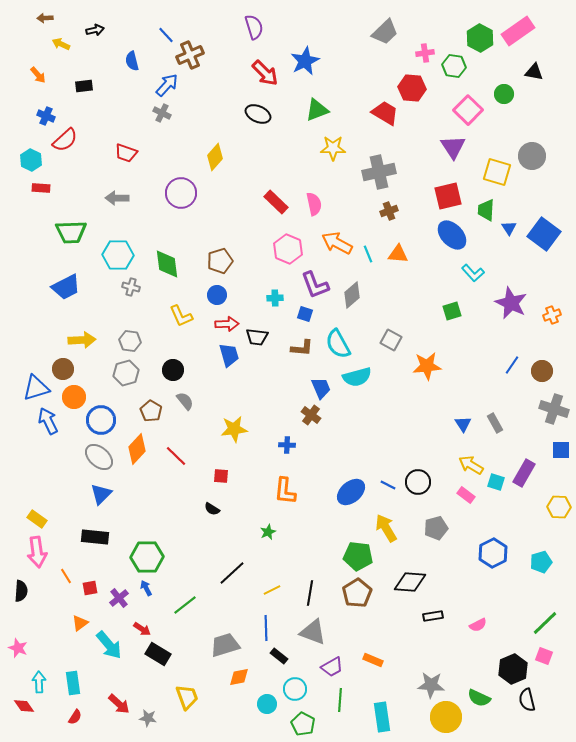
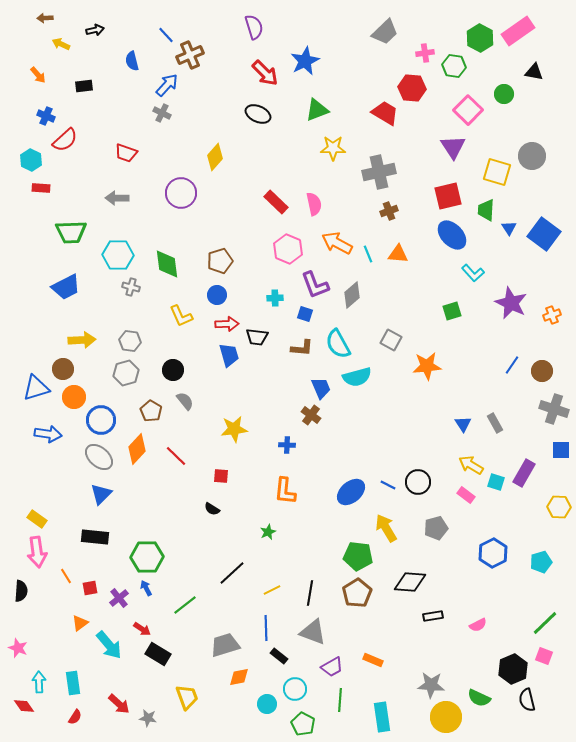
blue arrow at (48, 421): moved 13 px down; rotated 124 degrees clockwise
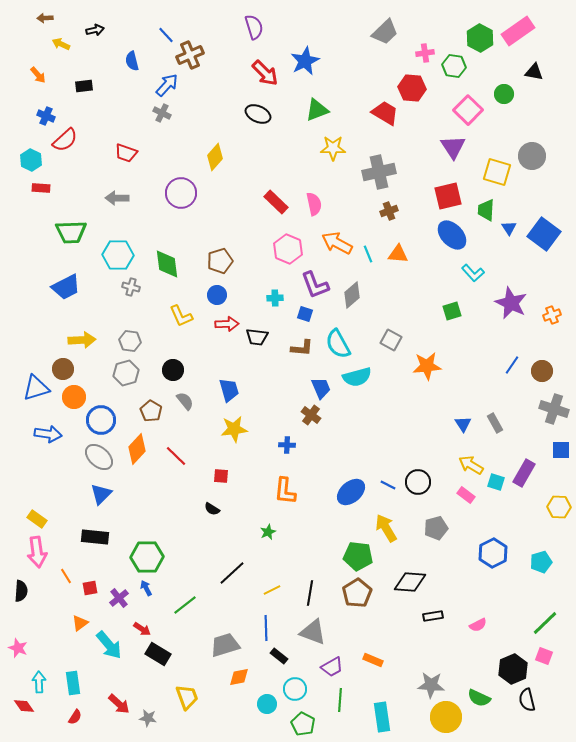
blue trapezoid at (229, 355): moved 35 px down
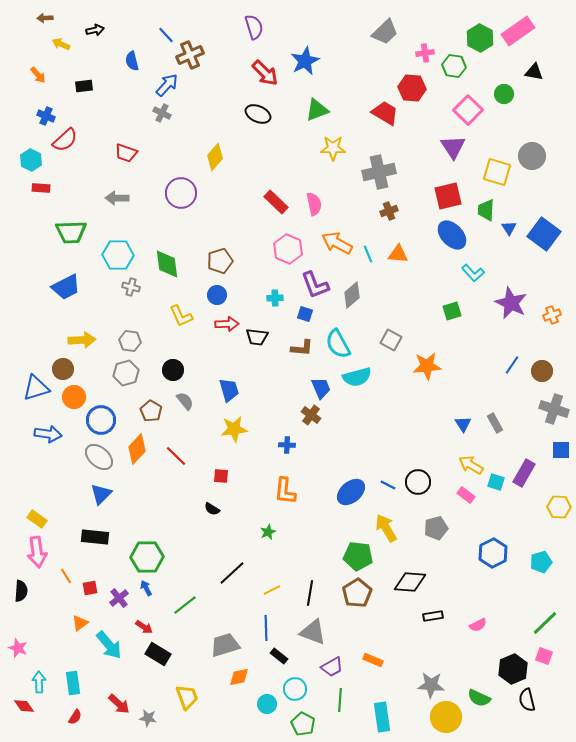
red arrow at (142, 629): moved 2 px right, 2 px up
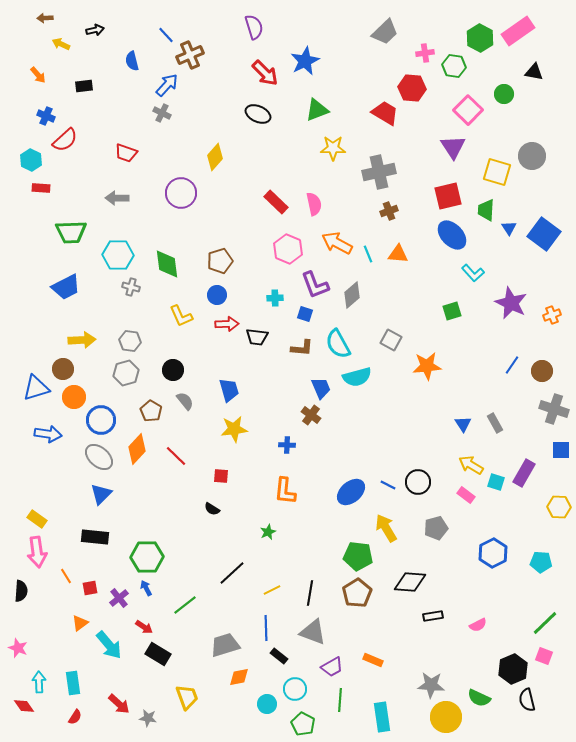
cyan pentagon at (541, 562): rotated 20 degrees clockwise
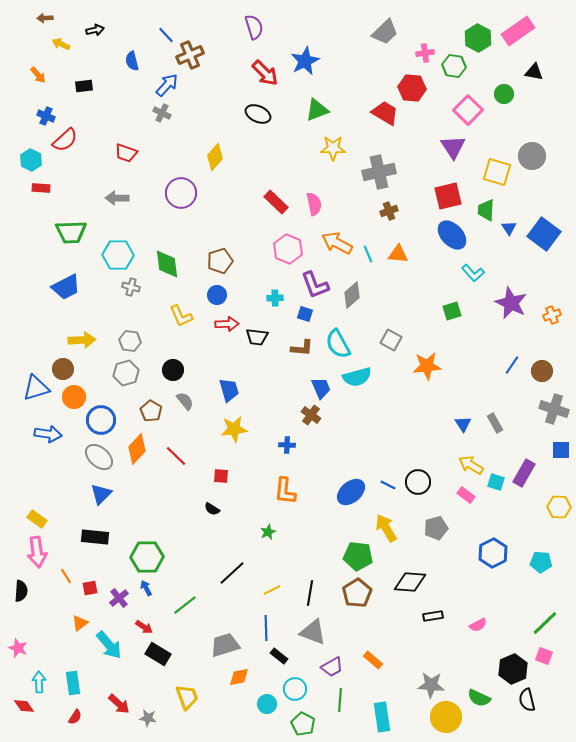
green hexagon at (480, 38): moved 2 px left
orange rectangle at (373, 660): rotated 18 degrees clockwise
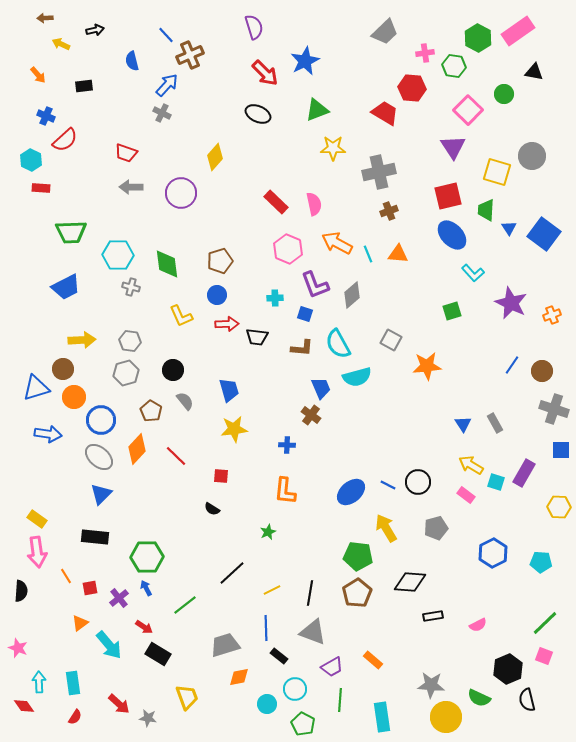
gray arrow at (117, 198): moved 14 px right, 11 px up
black hexagon at (513, 669): moved 5 px left
